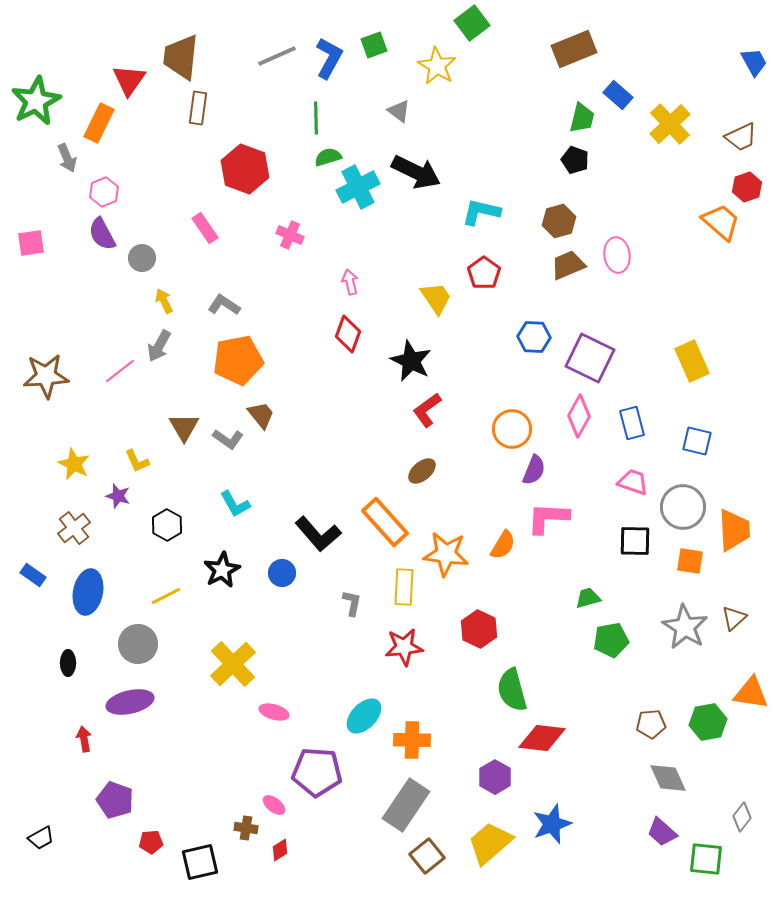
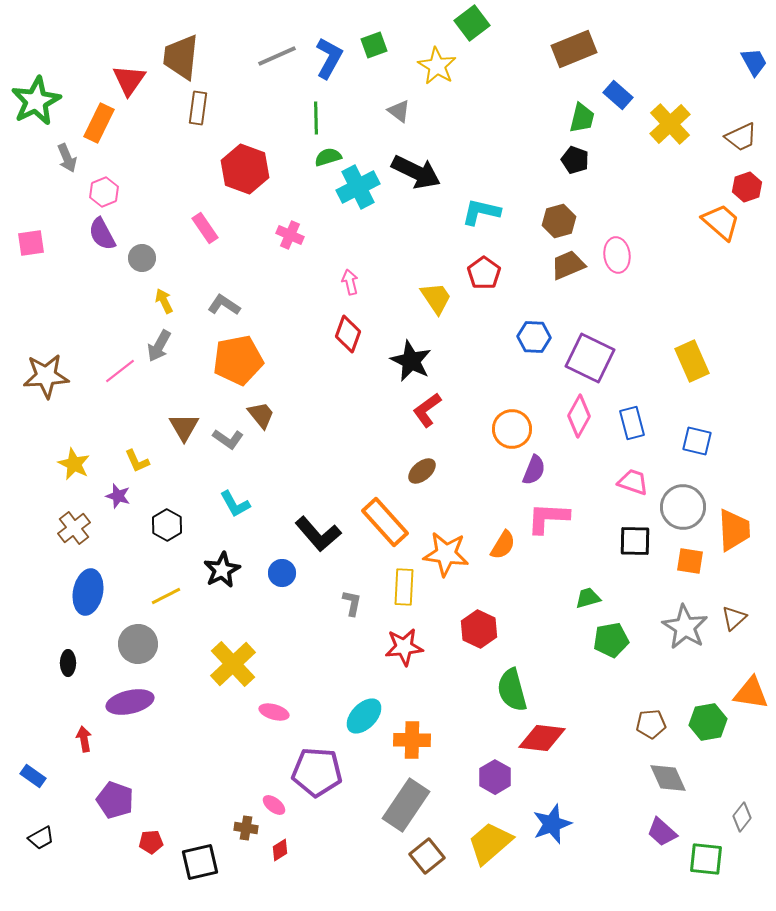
blue rectangle at (33, 575): moved 201 px down
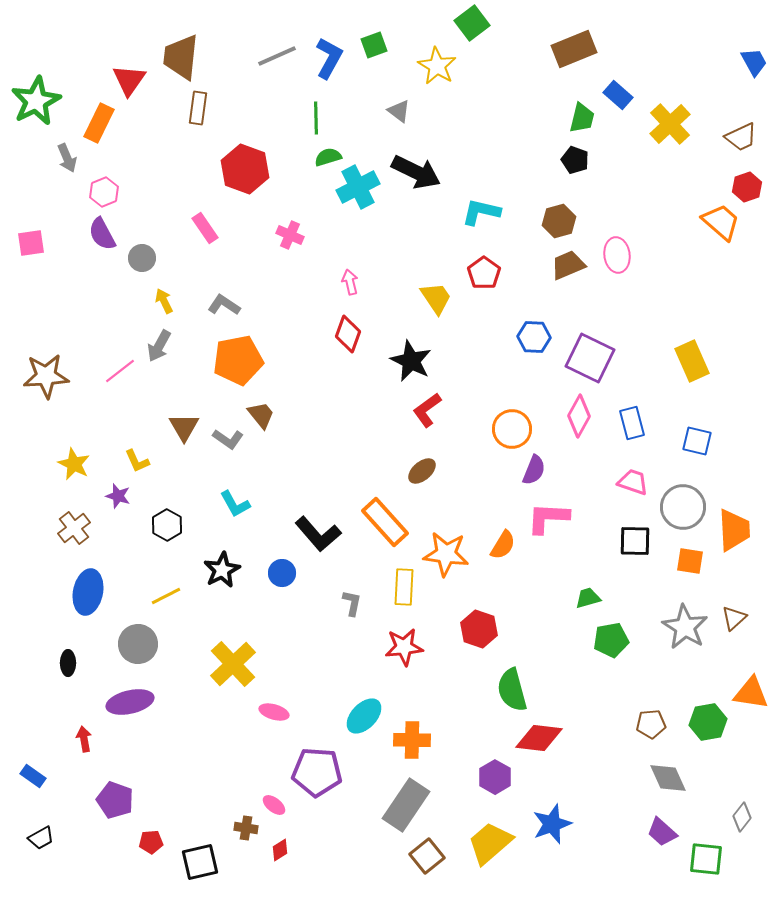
red hexagon at (479, 629): rotated 6 degrees counterclockwise
red diamond at (542, 738): moved 3 px left
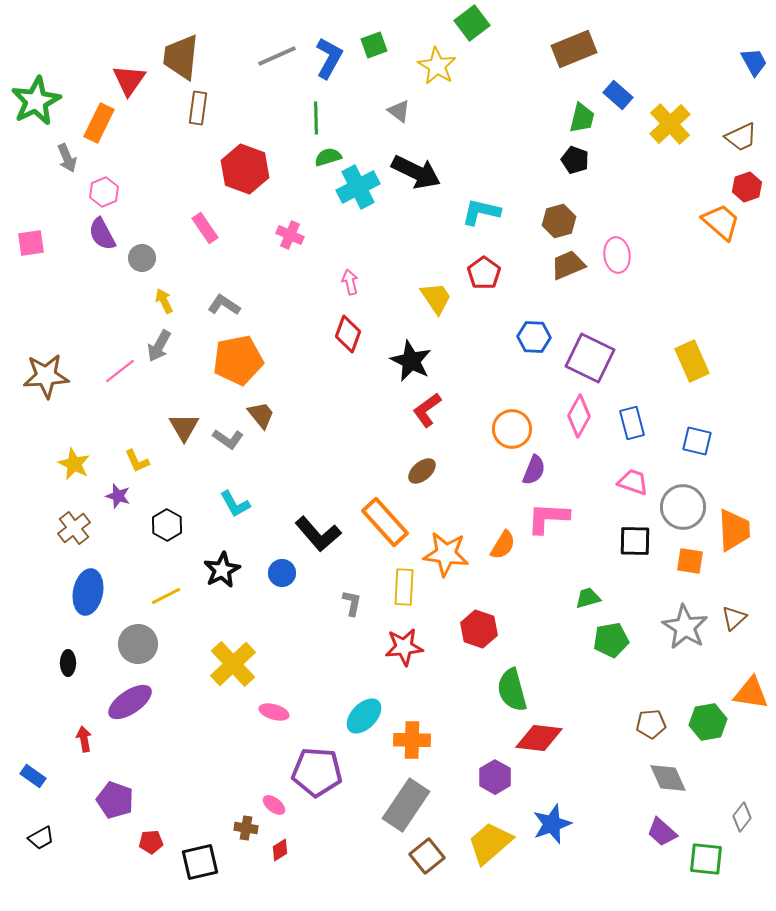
purple ellipse at (130, 702): rotated 21 degrees counterclockwise
